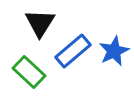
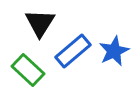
green rectangle: moved 1 px left, 2 px up
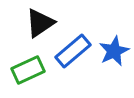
black triangle: rotated 24 degrees clockwise
green rectangle: rotated 68 degrees counterclockwise
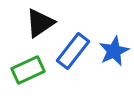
blue rectangle: rotated 12 degrees counterclockwise
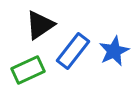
black triangle: moved 2 px down
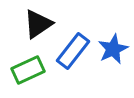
black triangle: moved 2 px left, 1 px up
blue star: moved 1 px left, 2 px up
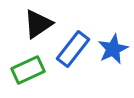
blue rectangle: moved 2 px up
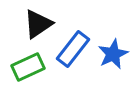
blue star: moved 5 px down
green rectangle: moved 3 px up
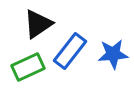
blue rectangle: moved 3 px left, 2 px down
blue star: rotated 20 degrees clockwise
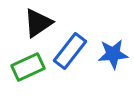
black triangle: moved 1 px up
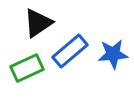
blue rectangle: rotated 12 degrees clockwise
green rectangle: moved 1 px left, 1 px down
